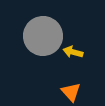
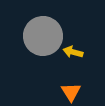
orange triangle: rotated 10 degrees clockwise
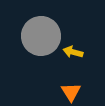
gray circle: moved 2 px left
